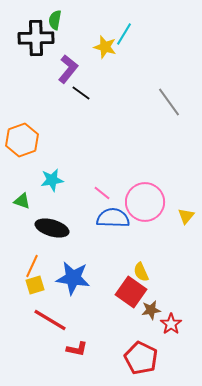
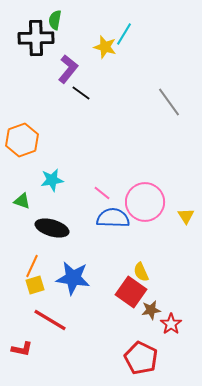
yellow triangle: rotated 12 degrees counterclockwise
red L-shape: moved 55 px left
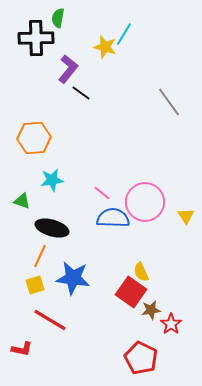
green semicircle: moved 3 px right, 2 px up
orange hexagon: moved 12 px right, 2 px up; rotated 16 degrees clockwise
orange line: moved 8 px right, 10 px up
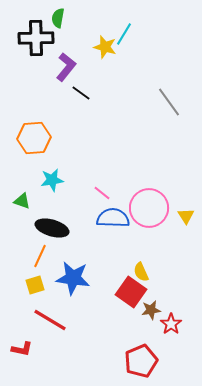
purple L-shape: moved 2 px left, 2 px up
pink circle: moved 4 px right, 6 px down
red pentagon: moved 3 px down; rotated 24 degrees clockwise
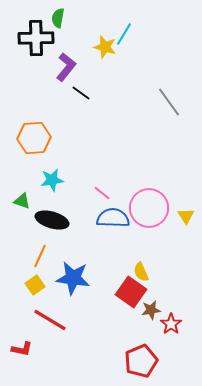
black ellipse: moved 8 px up
yellow square: rotated 18 degrees counterclockwise
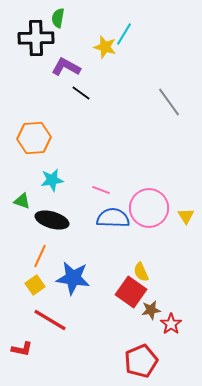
purple L-shape: rotated 100 degrees counterclockwise
pink line: moved 1 px left, 3 px up; rotated 18 degrees counterclockwise
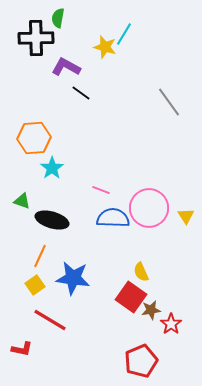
cyan star: moved 12 px up; rotated 25 degrees counterclockwise
red square: moved 5 px down
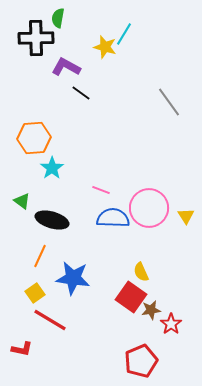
green triangle: rotated 18 degrees clockwise
yellow square: moved 8 px down
